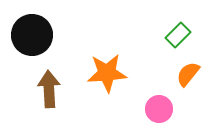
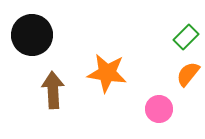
green rectangle: moved 8 px right, 2 px down
orange star: rotated 12 degrees clockwise
brown arrow: moved 4 px right, 1 px down
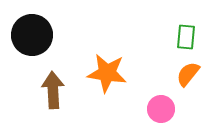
green rectangle: rotated 40 degrees counterclockwise
pink circle: moved 2 px right
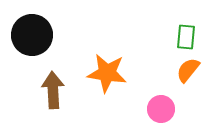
orange semicircle: moved 4 px up
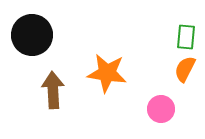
orange semicircle: moved 3 px left, 1 px up; rotated 12 degrees counterclockwise
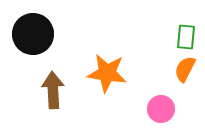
black circle: moved 1 px right, 1 px up
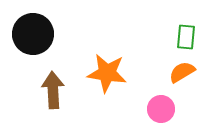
orange semicircle: moved 3 px left, 3 px down; rotated 32 degrees clockwise
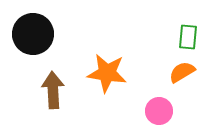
green rectangle: moved 2 px right
pink circle: moved 2 px left, 2 px down
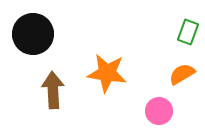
green rectangle: moved 5 px up; rotated 15 degrees clockwise
orange semicircle: moved 2 px down
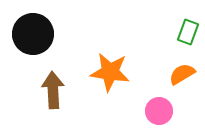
orange star: moved 3 px right, 1 px up
